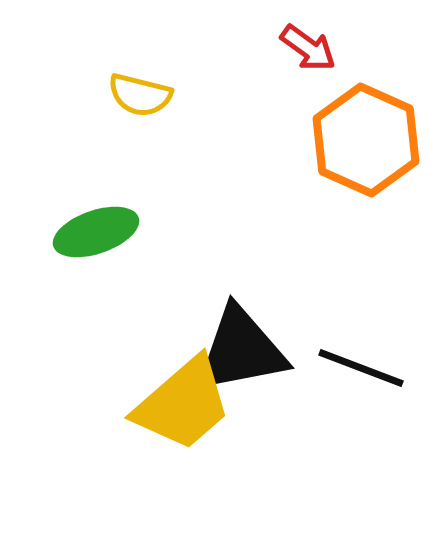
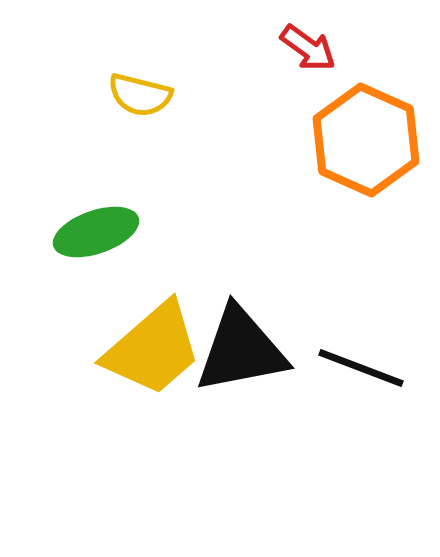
yellow trapezoid: moved 30 px left, 55 px up
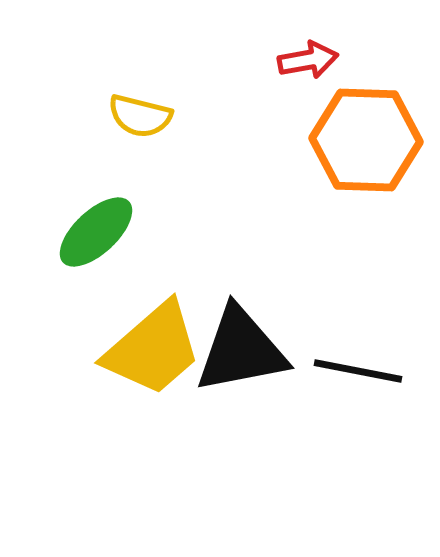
red arrow: moved 12 px down; rotated 46 degrees counterclockwise
yellow semicircle: moved 21 px down
orange hexagon: rotated 22 degrees counterclockwise
green ellipse: rotated 24 degrees counterclockwise
black line: moved 3 px left, 3 px down; rotated 10 degrees counterclockwise
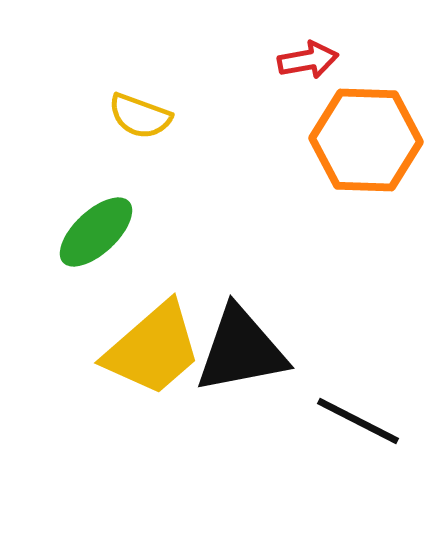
yellow semicircle: rotated 6 degrees clockwise
black line: moved 50 px down; rotated 16 degrees clockwise
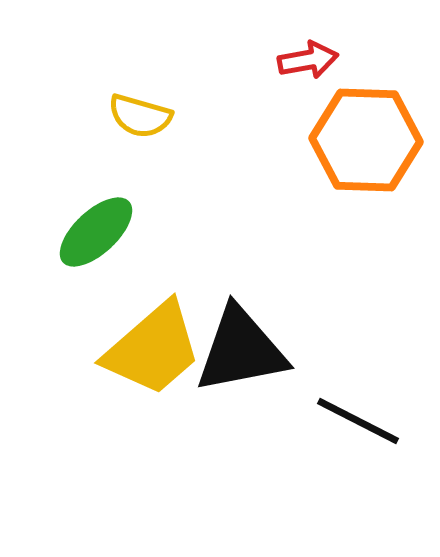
yellow semicircle: rotated 4 degrees counterclockwise
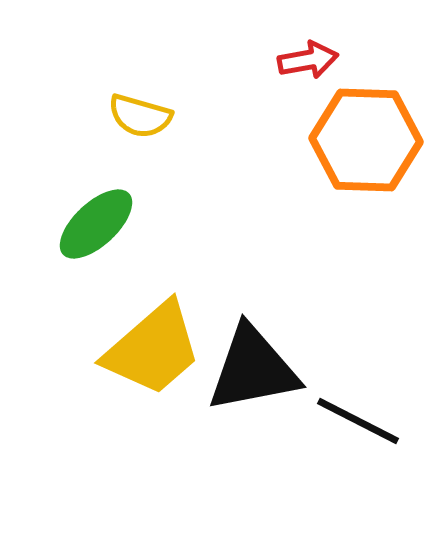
green ellipse: moved 8 px up
black triangle: moved 12 px right, 19 px down
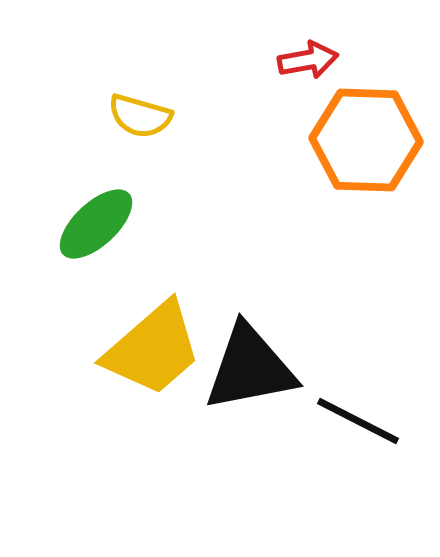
black triangle: moved 3 px left, 1 px up
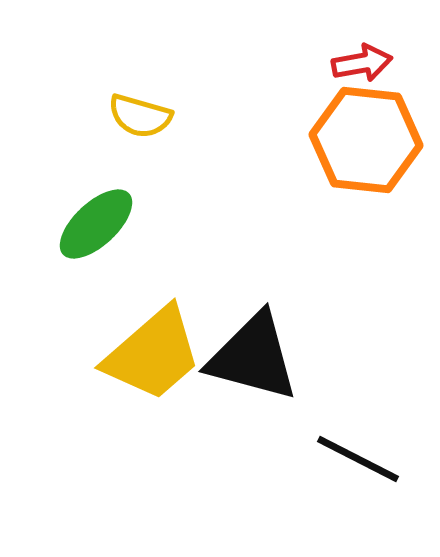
red arrow: moved 54 px right, 3 px down
orange hexagon: rotated 4 degrees clockwise
yellow trapezoid: moved 5 px down
black triangle: moved 3 px right, 11 px up; rotated 26 degrees clockwise
black line: moved 38 px down
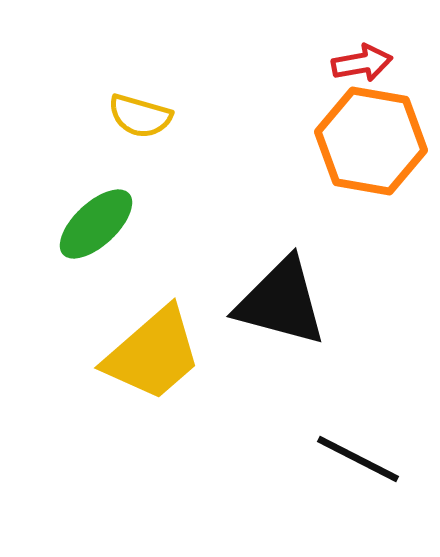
orange hexagon: moved 5 px right, 1 px down; rotated 4 degrees clockwise
black triangle: moved 28 px right, 55 px up
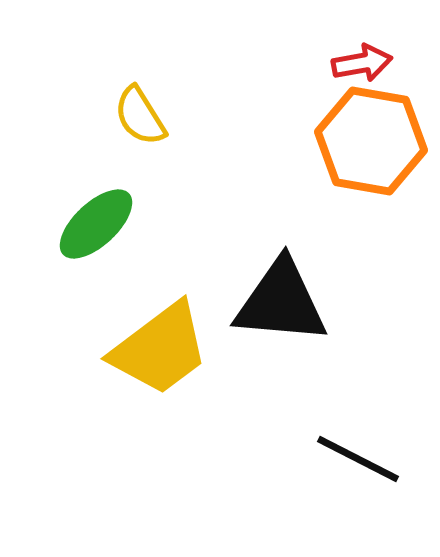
yellow semicircle: rotated 42 degrees clockwise
black triangle: rotated 10 degrees counterclockwise
yellow trapezoid: moved 7 px right, 5 px up; rotated 4 degrees clockwise
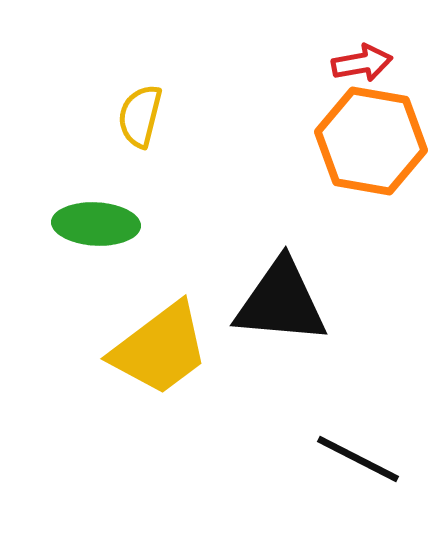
yellow semicircle: rotated 46 degrees clockwise
green ellipse: rotated 46 degrees clockwise
